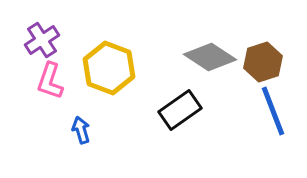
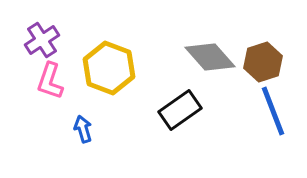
gray diamond: rotated 15 degrees clockwise
blue arrow: moved 2 px right, 1 px up
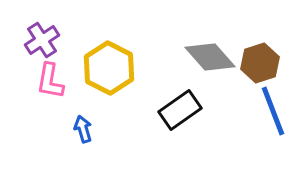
brown hexagon: moved 3 px left, 1 px down
yellow hexagon: rotated 6 degrees clockwise
pink L-shape: rotated 9 degrees counterclockwise
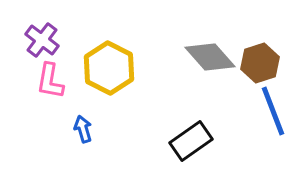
purple cross: rotated 20 degrees counterclockwise
black rectangle: moved 11 px right, 31 px down
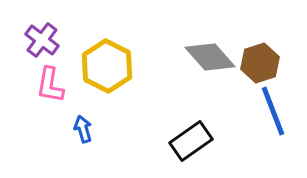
yellow hexagon: moved 2 px left, 2 px up
pink L-shape: moved 4 px down
